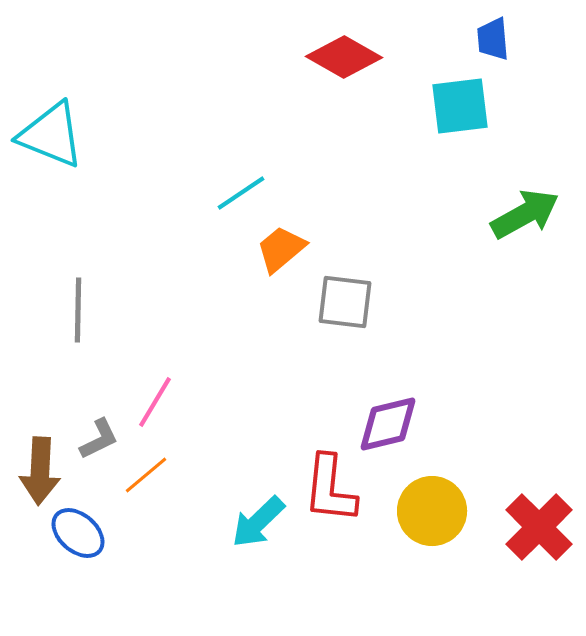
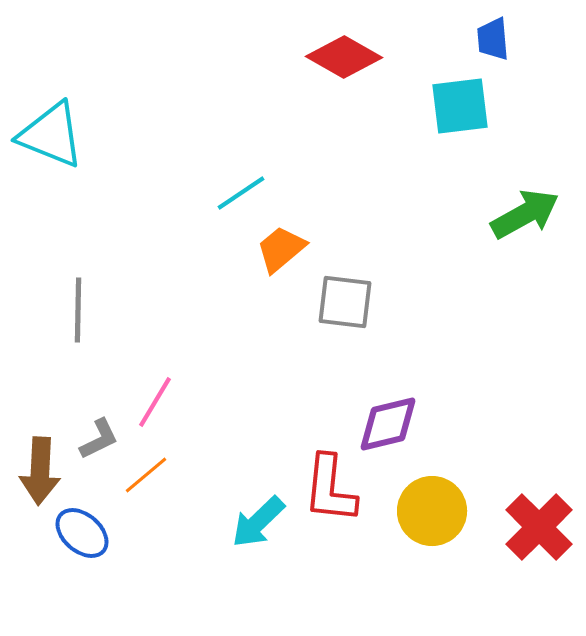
blue ellipse: moved 4 px right
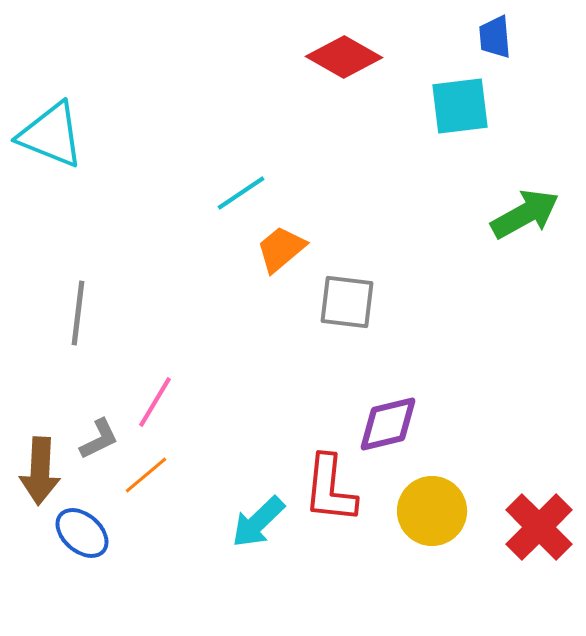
blue trapezoid: moved 2 px right, 2 px up
gray square: moved 2 px right
gray line: moved 3 px down; rotated 6 degrees clockwise
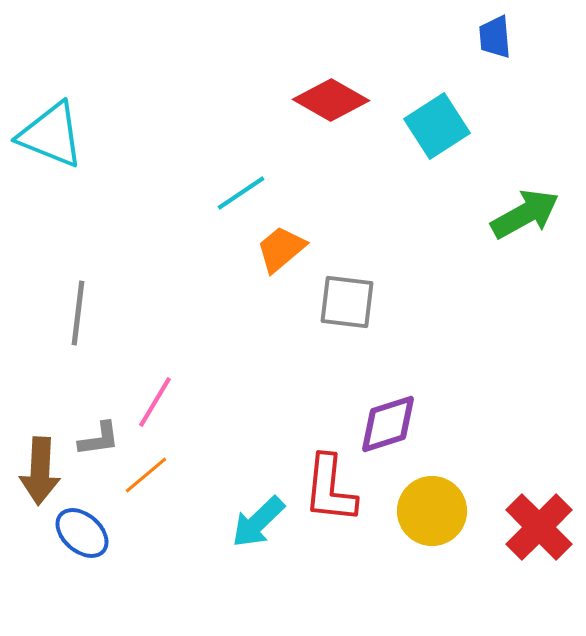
red diamond: moved 13 px left, 43 px down
cyan square: moved 23 px left, 20 px down; rotated 26 degrees counterclockwise
purple diamond: rotated 4 degrees counterclockwise
gray L-shape: rotated 18 degrees clockwise
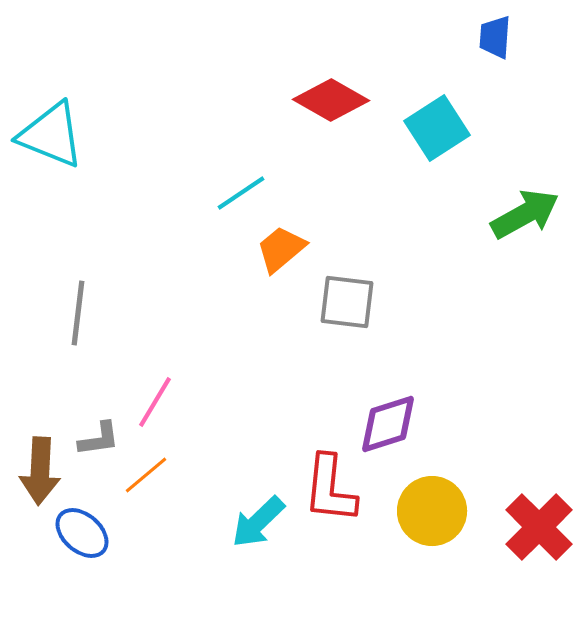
blue trapezoid: rotated 9 degrees clockwise
cyan square: moved 2 px down
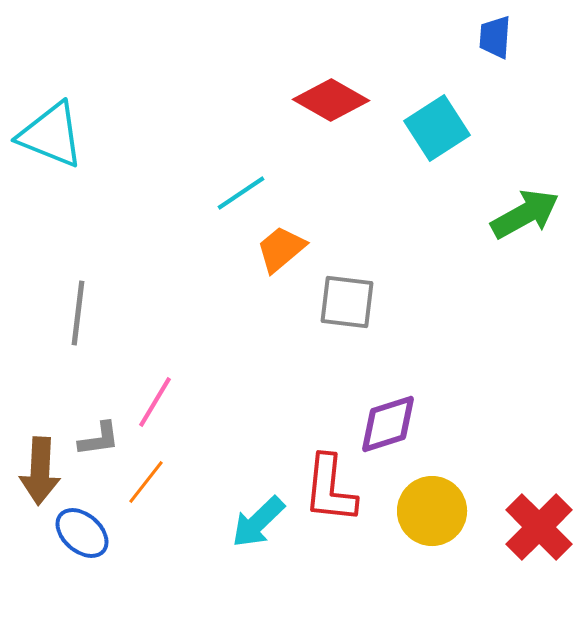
orange line: moved 7 px down; rotated 12 degrees counterclockwise
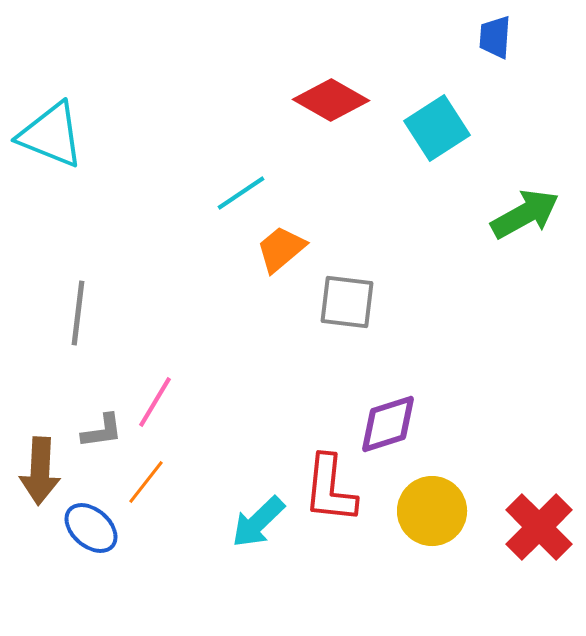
gray L-shape: moved 3 px right, 8 px up
blue ellipse: moved 9 px right, 5 px up
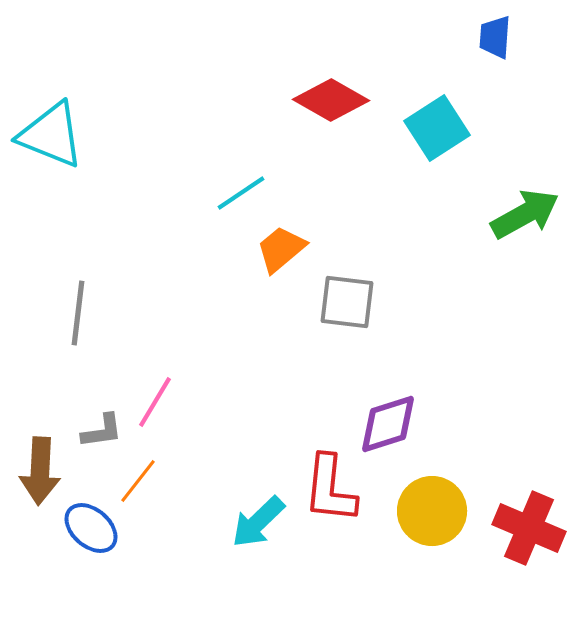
orange line: moved 8 px left, 1 px up
red cross: moved 10 px left, 1 px down; rotated 22 degrees counterclockwise
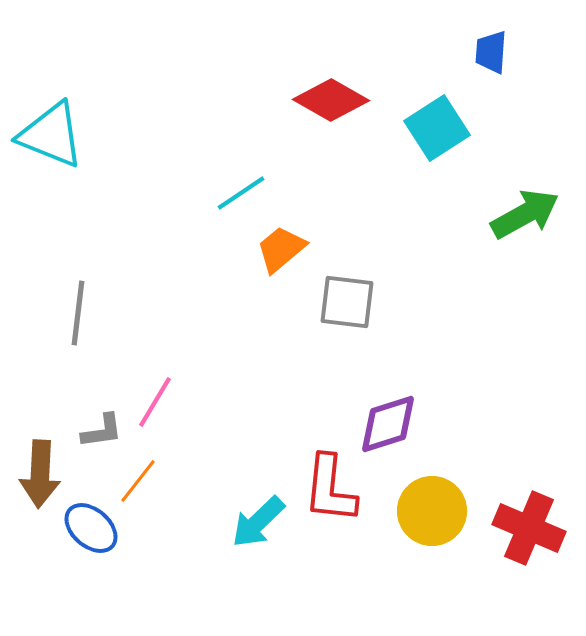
blue trapezoid: moved 4 px left, 15 px down
brown arrow: moved 3 px down
